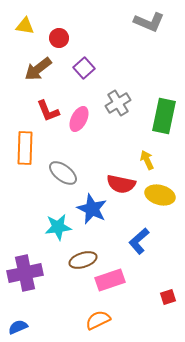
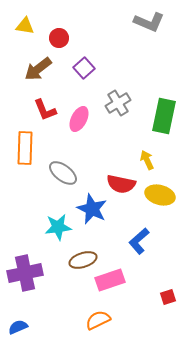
red L-shape: moved 3 px left, 1 px up
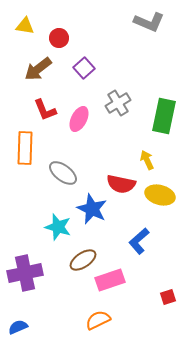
cyan star: rotated 24 degrees clockwise
brown ellipse: rotated 16 degrees counterclockwise
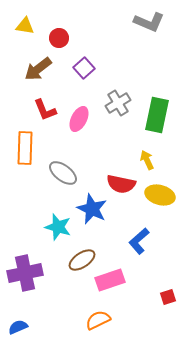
green rectangle: moved 7 px left, 1 px up
brown ellipse: moved 1 px left
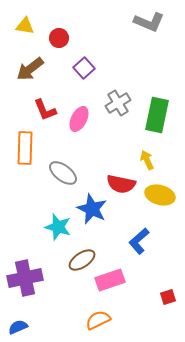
brown arrow: moved 8 px left
purple cross: moved 5 px down
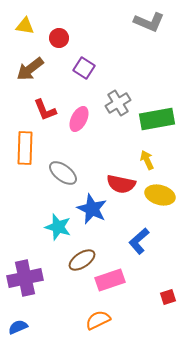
purple square: rotated 15 degrees counterclockwise
green rectangle: moved 4 px down; rotated 68 degrees clockwise
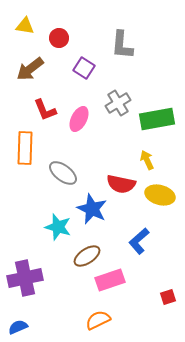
gray L-shape: moved 27 px left, 23 px down; rotated 72 degrees clockwise
brown ellipse: moved 5 px right, 4 px up
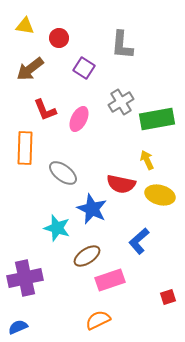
gray cross: moved 3 px right, 1 px up
cyan star: moved 1 px left, 1 px down
